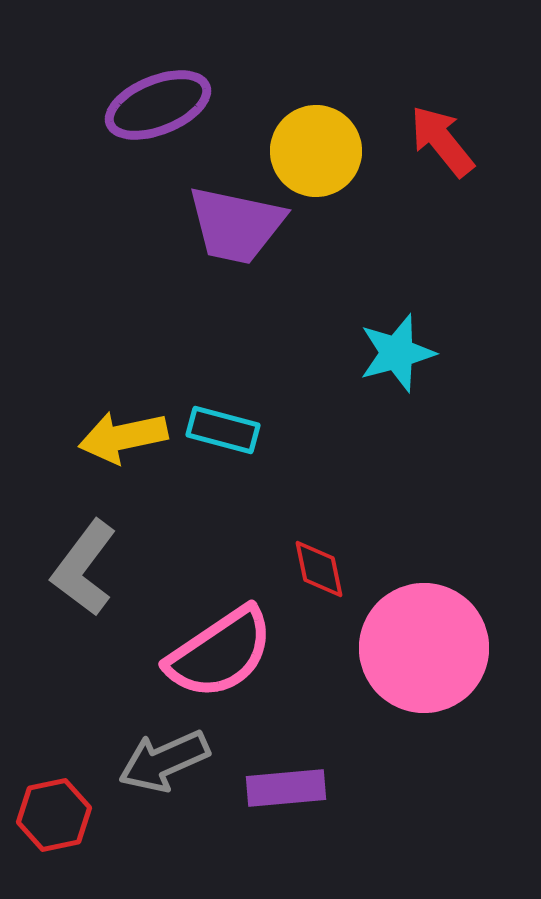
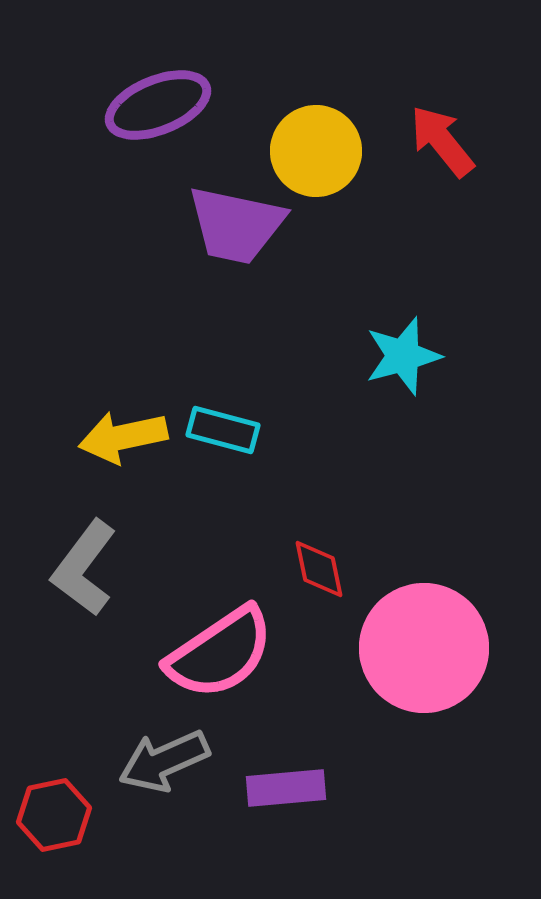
cyan star: moved 6 px right, 3 px down
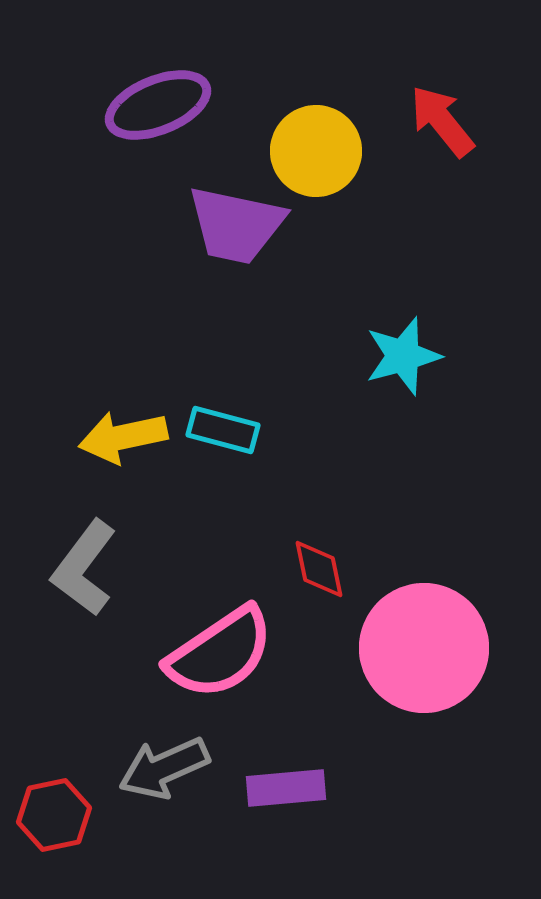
red arrow: moved 20 px up
gray arrow: moved 7 px down
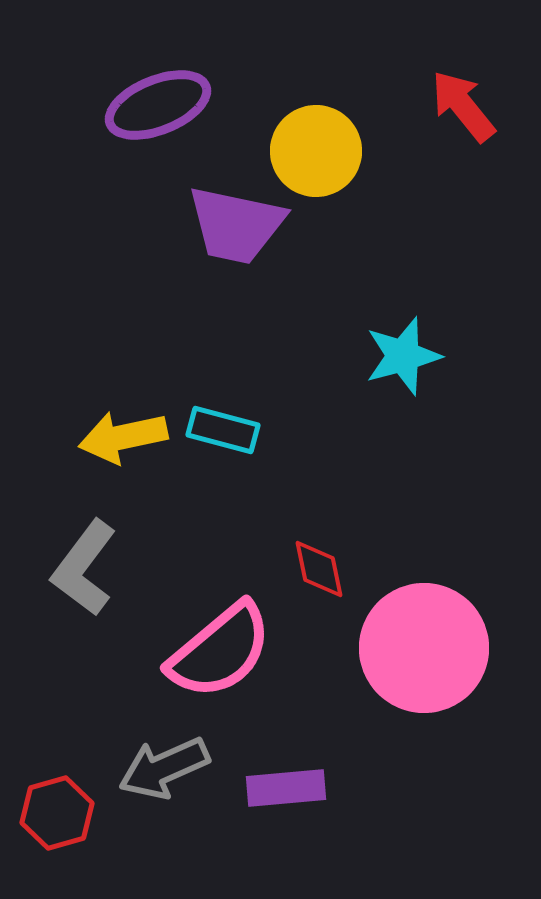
red arrow: moved 21 px right, 15 px up
pink semicircle: moved 2 px up; rotated 6 degrees counterclockwise
red hexagon: moved 3 px right, 2 px up; rotated 4 degrees counterclockwise
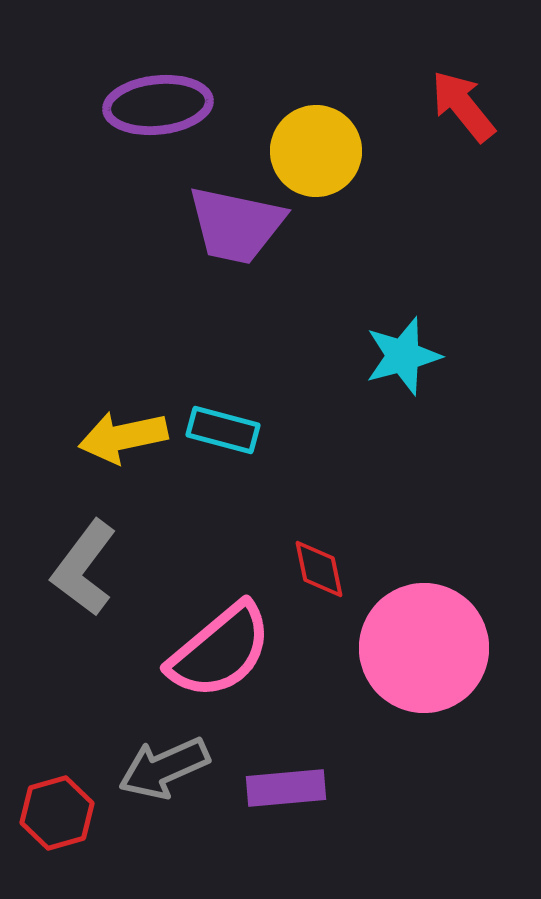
purple ellipse: rotated 16 degrees clockwise
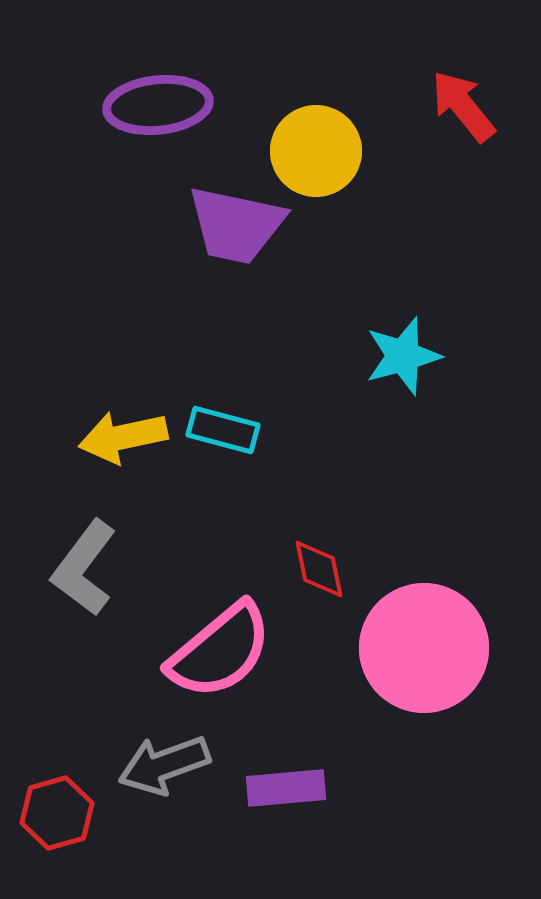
gray arrow: moved 3 px up; rotated 4 degrees clockwise
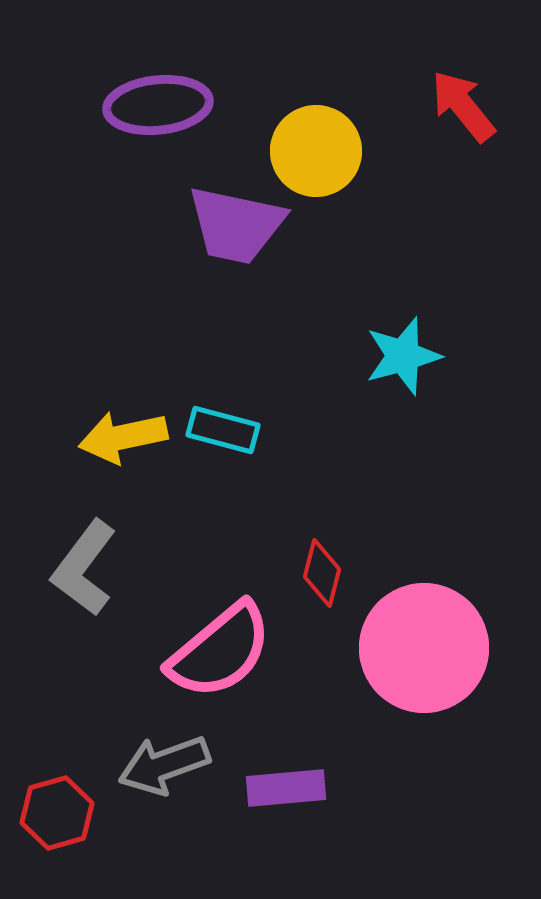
red diamond: moved 3 px right, 4 px down; rotated 26 degrees clockwise
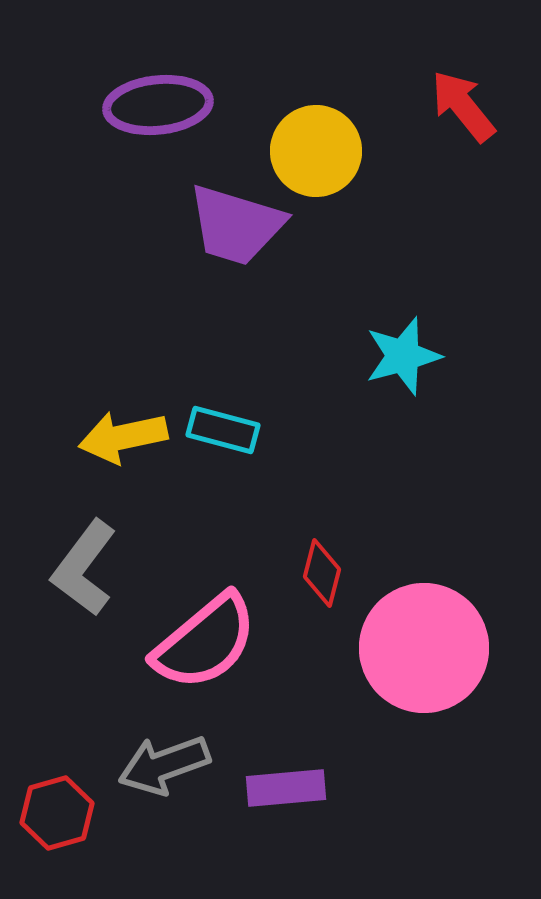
purple trapezoid: rotated 5 degrees clockwise
pink semicircle: moved 15 px left, 9 px up
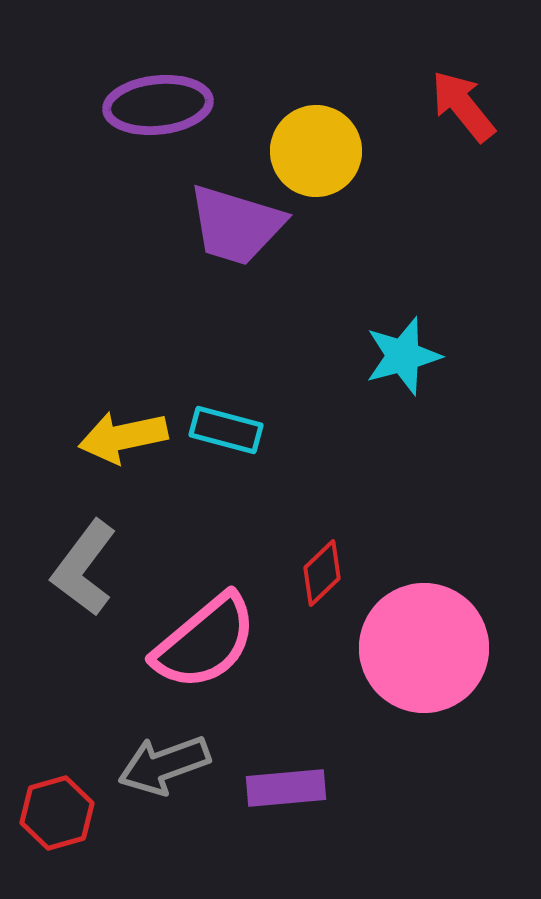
cyan rectangle: moved 3 px right
red diamond: rotated 32 degrees clockwise
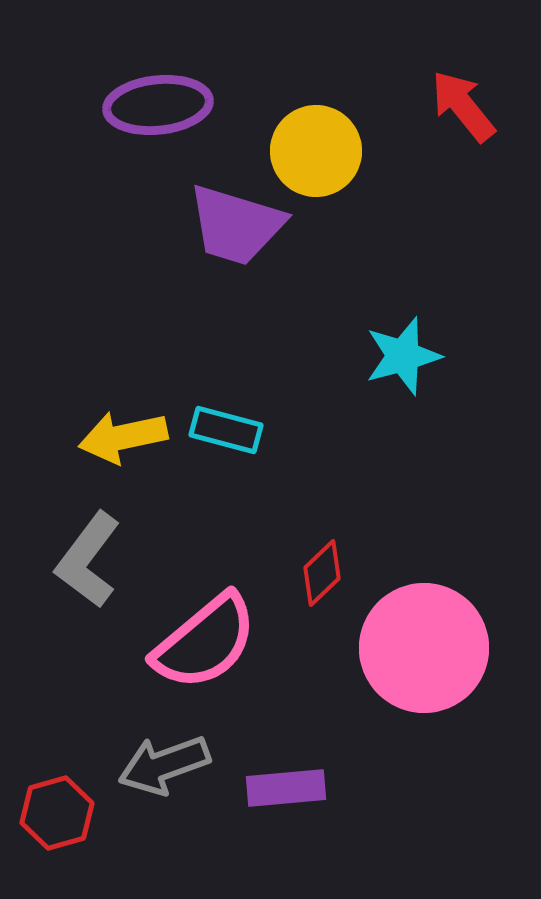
gray L-shape: moved 4 px right, 8 px up
